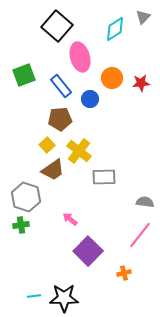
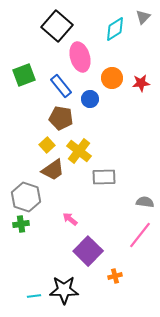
brown pentagon: moved 1 px right, 1 px up; rotated 15 degrees clockwise
green cross: moved 1 px up
orange cross: moved 9 px left, 3 px down
black star: moved 8 px up
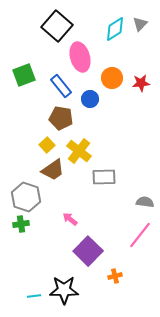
gray triangle: moved 3 px left, 7 px down
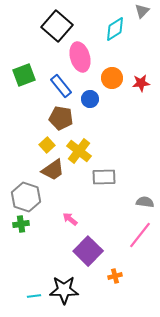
gray triangle: moved 2 px right, 13 px up
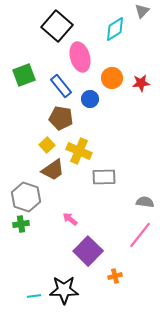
yellow cross: rotated 15 degrees counterclockwise
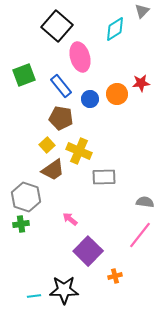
orange circle: moved 5 px right, 16 px down
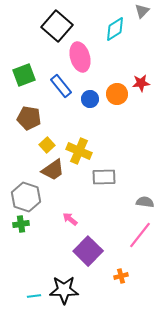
brown pentagon: moved 32 px left
orange cross: moved 6 px right
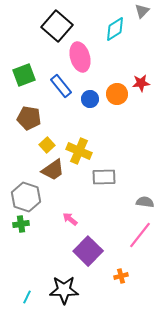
cyan line: moved 7 px left, 1 px down; rotated 56 degrees counterclockwise
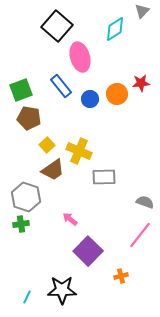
green square: moved 3 px left, 15 px down
gray semicircle: rotated 12 degrees clockwise
black star: moved 2 px left
